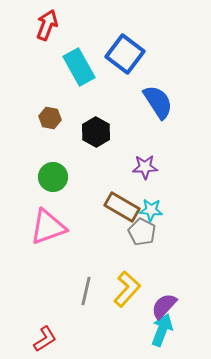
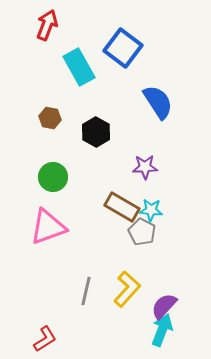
blue square: moved 2 px left, 6 px up
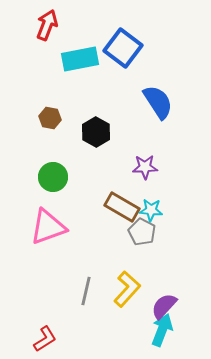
cyan rectangle: moved 1 px right, 8 px up; rotated 72 degrees counterclockwise
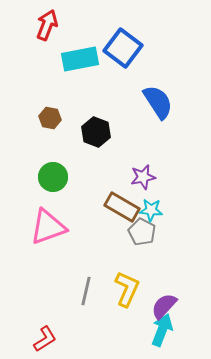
black hexagon: rotated 8 degrees counterclockwise
purple star: moved 2 px left, 10 px down; rotated 10 degrees counterclockwise
yellow L-shape: rotated 18 degrees counterclockwise
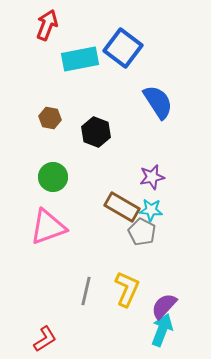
purple star: moved 9 px right
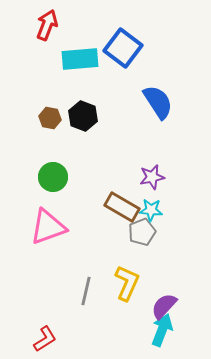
cyan rectangle: rotated 6 degrees clockwise
black hexagon: moved 13 px left, 16 px up
gray pentagon: rotated 24 degrees clockwise
yellow L-shape: moved 6 px up
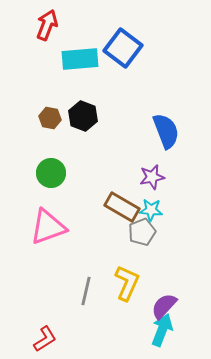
blue semicircle: moved 8 px right, 29 px down; rotated 12 degrees clockwise
green circle: moved 2 px left, 4 px up
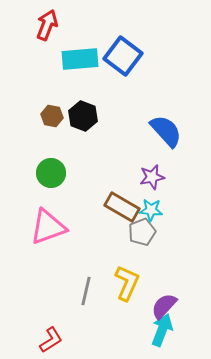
blue square: moved 8 px down
brown hexagon: moved 2 px right, 2 px up
blue semicircle: rotated 21 degrees counterclockwise
red L-shape: moved 6 px right, 1 px down
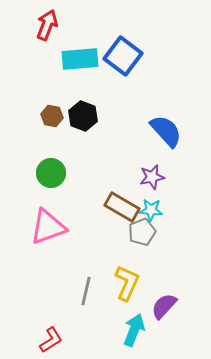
cyan arrow: moved 28 px left
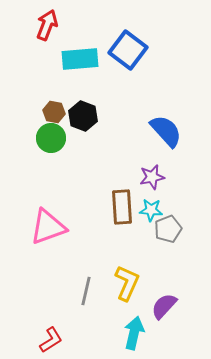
blue square: moved 5 px right, 6 px up
brown hexagon: moved 2 px right, 4 px up
green circle: moved 35 px up
brown rectangle: rotated 56 degrees clockwise
gray pentagon: moved 26 px right, 3 px up
cyan arrow: moved 3 px down; rotated 8 degrees counterclockwise
